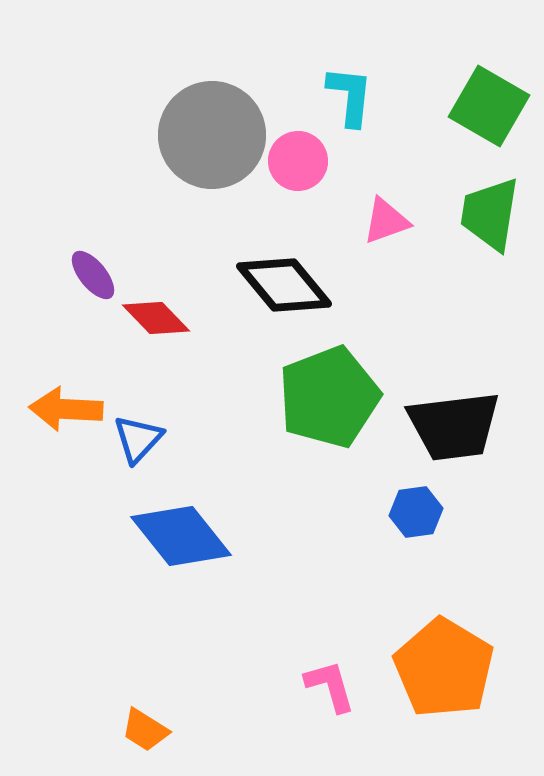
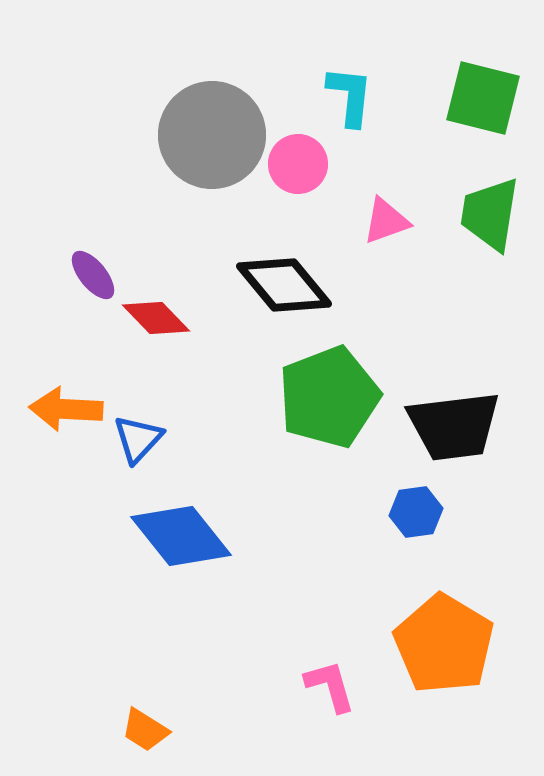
green square: moved 6 px left, 8 px up; rotated 16 degrees counterclockwise
pink circle: moved 3 px down
orange pentagon: moved 24 px up
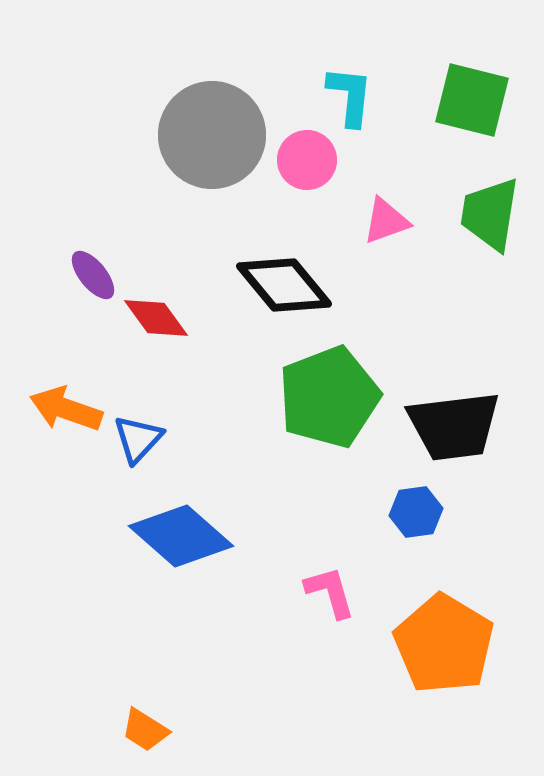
green square: moved 11 px left, 2 px down
pink circle: moved 9 px right, 4 px up
red diamond: rotated 8 degrees clockwise
orange arrow: rotated 16 degrees clockwise
blue diamond: rotated 10 degrees counterclockwise
pink L-shape: moved 94 px up
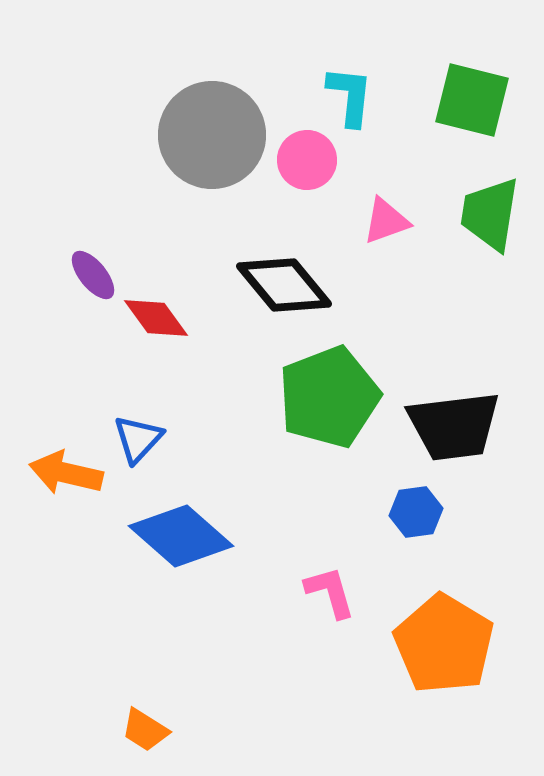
orange arrow: moved 64 px down; rotated 6 degrees counterclockwise
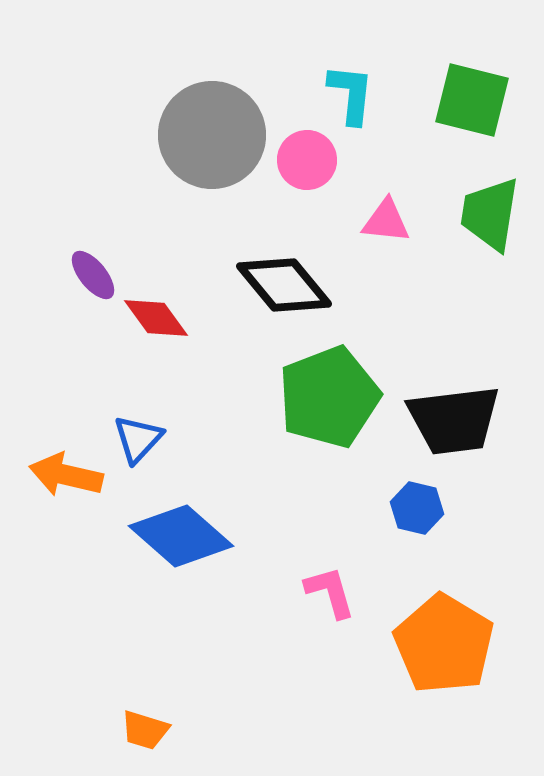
cyan L-shape: moved 1 px right, 2 px up
pink triangle: rotated 26 degrees clockwise
black trapezoid: moved 6 px up
orange arrow: moved 2 px down
blue hexagon: moved 1 px right, 4 px up; rotated 21 degrees clockwise
orange trapezoid: rotated 15 degrees counterclockwise
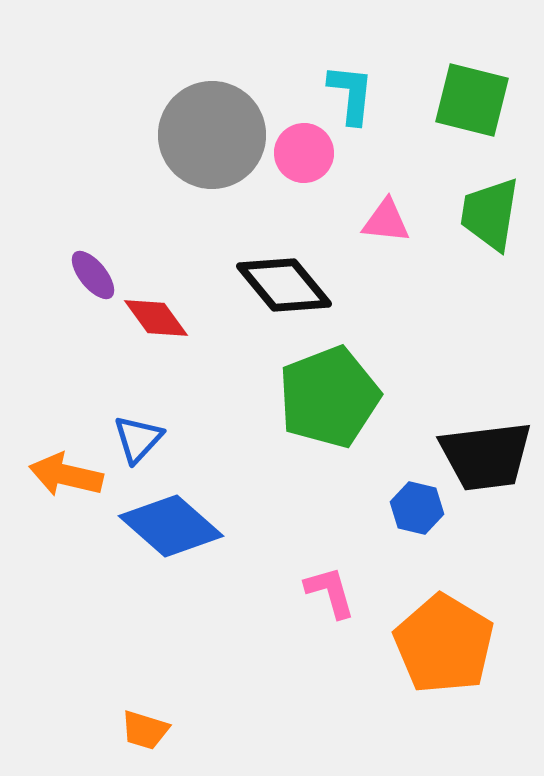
pink circle: moved 3 px left, 7 px up
black trapezoid: moved 32 px right, 36 px down
blue diamond: moved 10 px left, 10 px up
